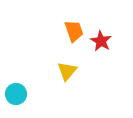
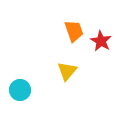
cyan circle: moved 4 px right, 4 px up
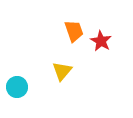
yellow triangle: moved 5 px left
cyan circle: moved 3 px left, 3 px up
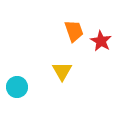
yellow triangle: rotated 10 degrees counterclockwise
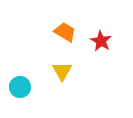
orange trapezoid: moved 9 px left, 1 px down; rotated 40 degrees counterclockwise
cyan circle: moved 3 px right
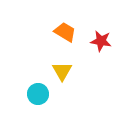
red star: rotated 20 degrees counterclockwise
cyan circle: moved 18 px right, 7 px down
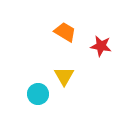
red star: moved 5 px down
yellow triangle: moved 2 px right, 5 px down
